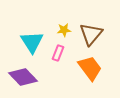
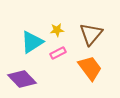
yellow star: moved 7 px left
cyan triangle: rotated 30 degrees clockwise
pink rectangle: rotated 42 degrees clockwise
purple diamond: moved 1 px left, 2 px down
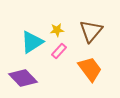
brown triangle: moved 3 px up
pink rectangle: moved 1 px right, 2 px up; rotated 21 degrees counterclockwise
orange trapezoid: moved 1 px down
purple diamond: moved 1 px right, 1 px up
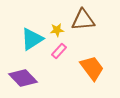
brown triangle: moved 8 px left, 11 px up; rotated 45 degrees clockwise
cyan triangle: moved 3 px up
orange trapezoid: moved 2 px right, 1 px up
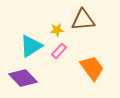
cyan triangle: moved 1 px left, 7 px down
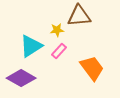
brown triangle: moved 4 px left, 4 px up
purple diamond: moved 2 px left; rotated 16 degrees counterclockwise
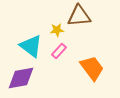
cyan triangle: rotated 50 degrees counterclockwise
purple diamond: rotated 40 degrees counterclockwise
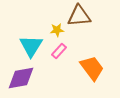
cyan triangle: rotated 25 degrees clockwise
